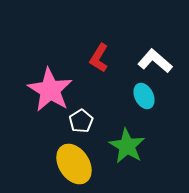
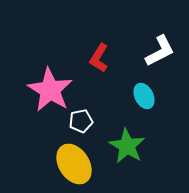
white L-shape: moved 5 px right, 10 px up; rotated 112 degrees clockwise
white pentagon: rotated 20 degrees clockwise
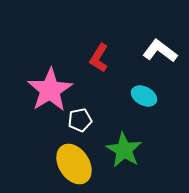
white L-shape: rotated 116 degrees counterclockwise
pink star: rotated 9 degrees clockwise
cyan ellipse: rotated 35 degrees counterclockwise
white pentagon: moved 1 px left, 1 px up
green star: moved 3 px left, 4 px down
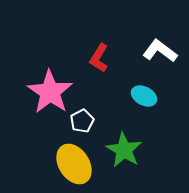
pink star: moved 2 px down; rotated 6 degrees counterclockwise
white pentagon: moved 2 px right, 1 px down; rotated 15 degrees counterclockwise
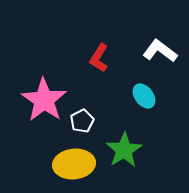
pink star: moved 6 px left, 8 px down
cyan ellipse: rotated 25 degrees clockwise
green star: rotated 9 degrees clockwise
yellow ellipse: rotated 63 degrees counterclockwise
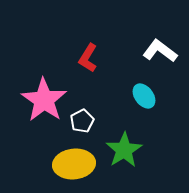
red L-shape: moved 11 px left
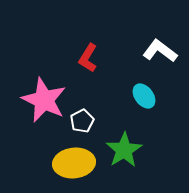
pink star: rotated 9 degrees counterclockwise
yellow ellipse: moved 1 px up
